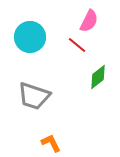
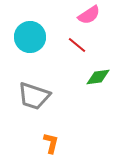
pink semicircle: moved 6 px up; rotated 30 degrees clockwise
green diamond: rotated 30 degrees clockwise
orange L-shape: rotated 40 degrees clockwise
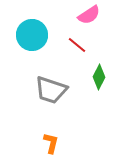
cyan circle: moved 2 px right, 2 px up
green diamond: moved 1 px right; rotated 55 degrees counterclockwise
gray trapezoid: moved 17 px right, 6 px up
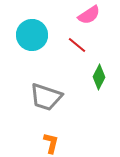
gray trapezoid: moved 5 px left, 7 px down
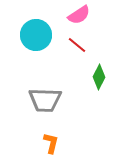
pink semicircle: moved 10 px left
cyan circle: moved 4 px right
gray trapezoid: moved 1 px left, 3 px down; rotated 16 degrees counterclockwise
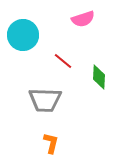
pink semicircle: moved 4 px right, 4 px down; rotated 15 degrees clockwise
cyan circle: moved 13 px left
red line: moved 14 px left, 16 px down
green diamond: rotated 25 degrees counterclockwise
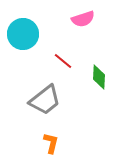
cyan circle: moved 1 px up
gray trapezoid: rotated 40 degrees counterclockwise
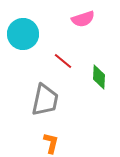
gray trapezoid: rotated 40 degrees counterclockwise
